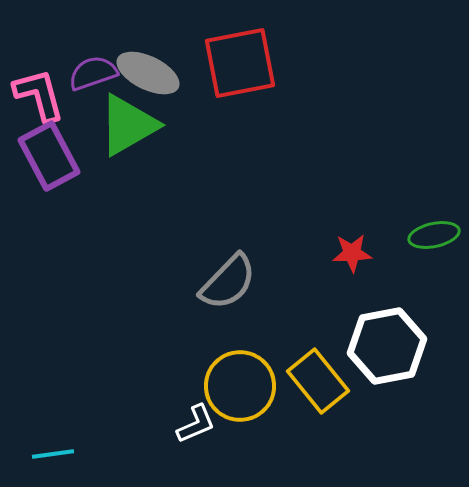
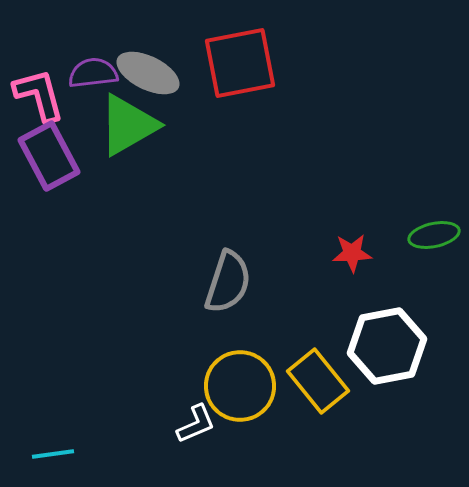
purple semicircle: rotated 12 degrees clockwise
gray semicircle: rotated 26 degrees counterclockwise
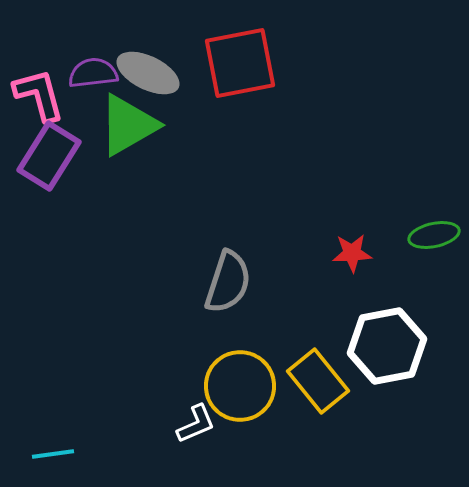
purple rectangle: rotated 60 degrees clockwise
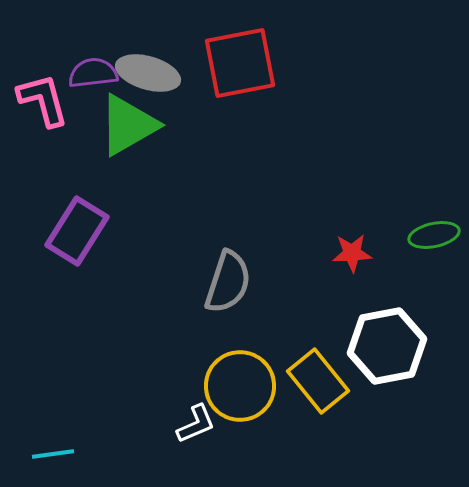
gray ellipse: rotated 10 degrees counterclockwise
pink L-shape: moved 4 px right, 5 px down
purple rectangle: moved 28 px right, 75 px down
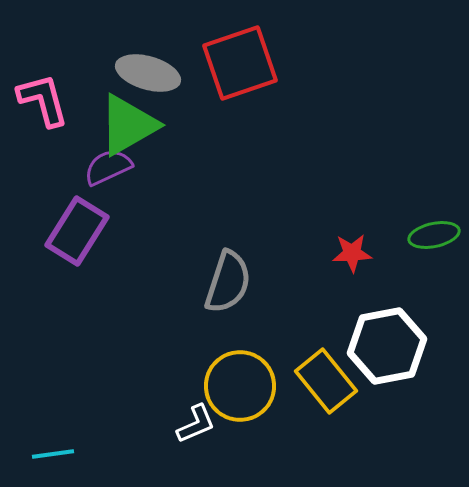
red square: rotated 8 degrees counterclockwise
purple semicircle: moved 15 px right, 94 px down; rotated 18 degrees counterclockwise
yellow rectangle: moved 8 px right
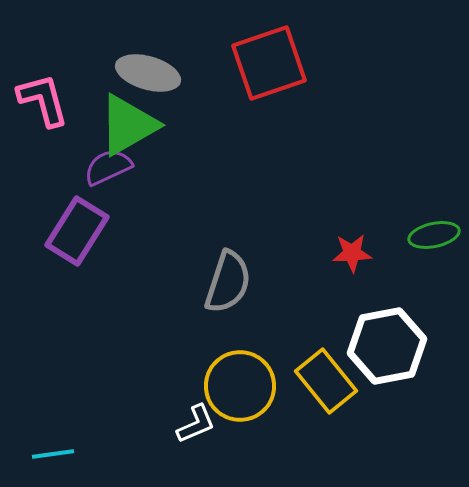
red square: moved 29 px right
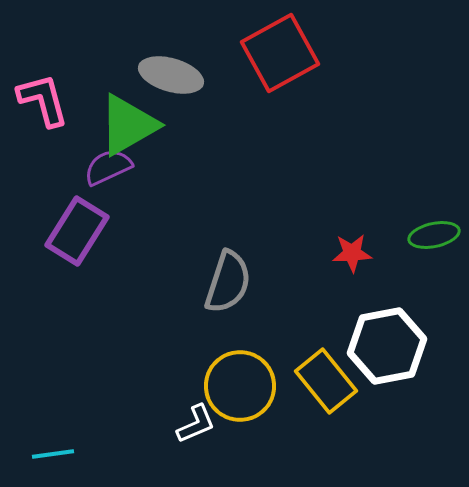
red square: moved 11 px right, 10 px up; rotated 10 degrees counterclockwise
gray ellipse: moved 23 px right, 2 px down
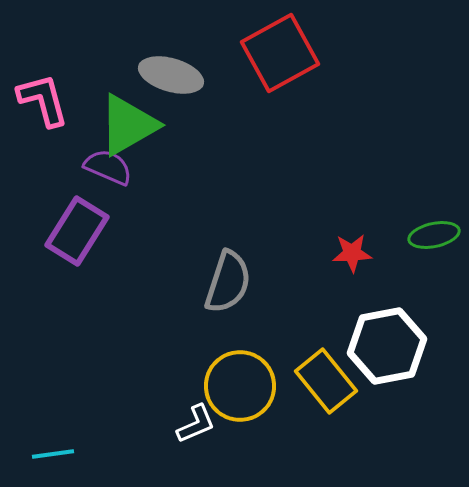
purple semicircle: rotated 48 degrees clockwise
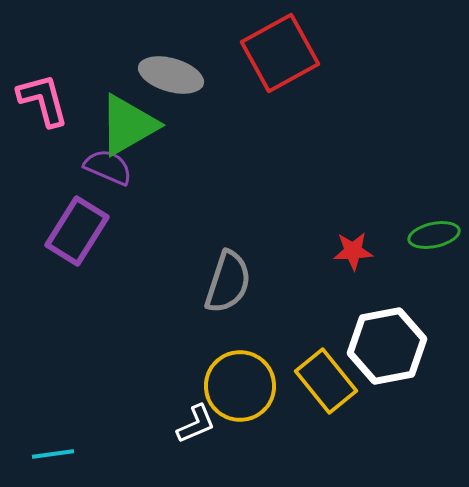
red star: moved 1 px right, 2 px up
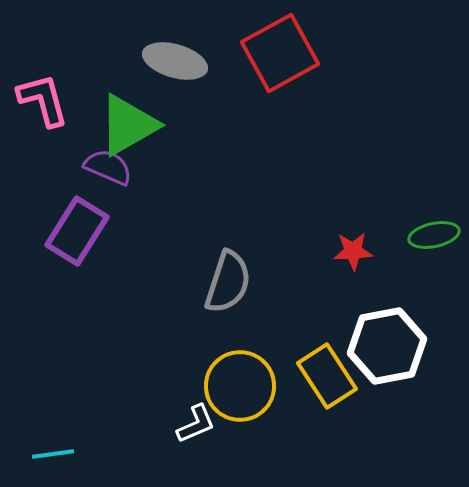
gray ellipse: moved 4 px right, 14 px up
yellow rectangle: moved 1 px right, 5 px up; rotated 6 degrees clockwise
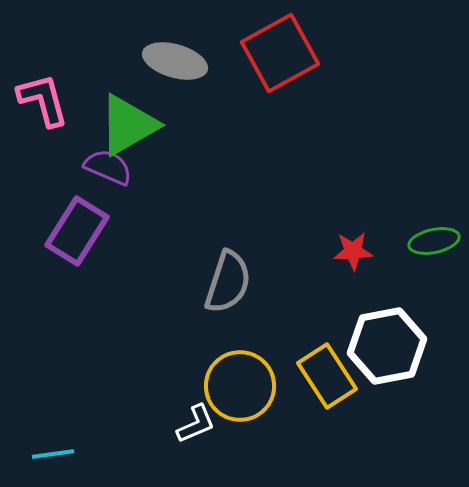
green ellipse: moved 6 px down
